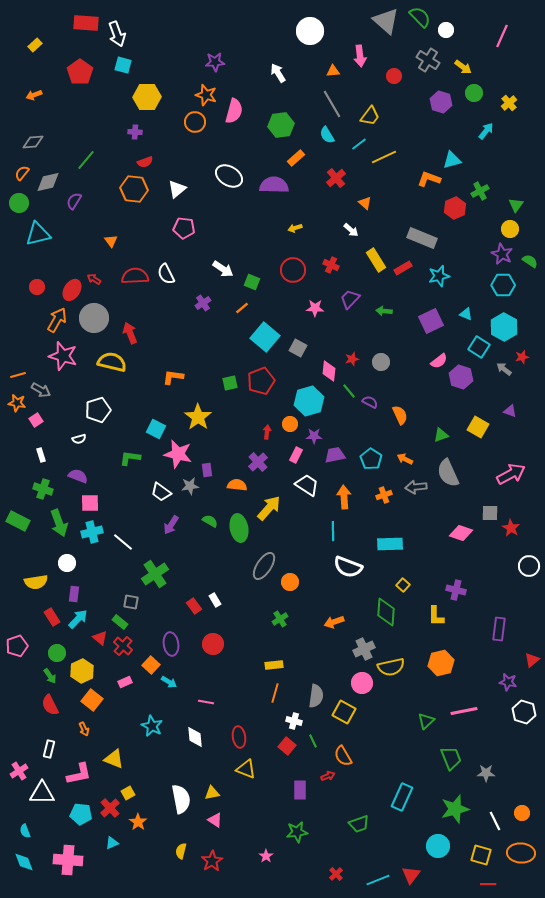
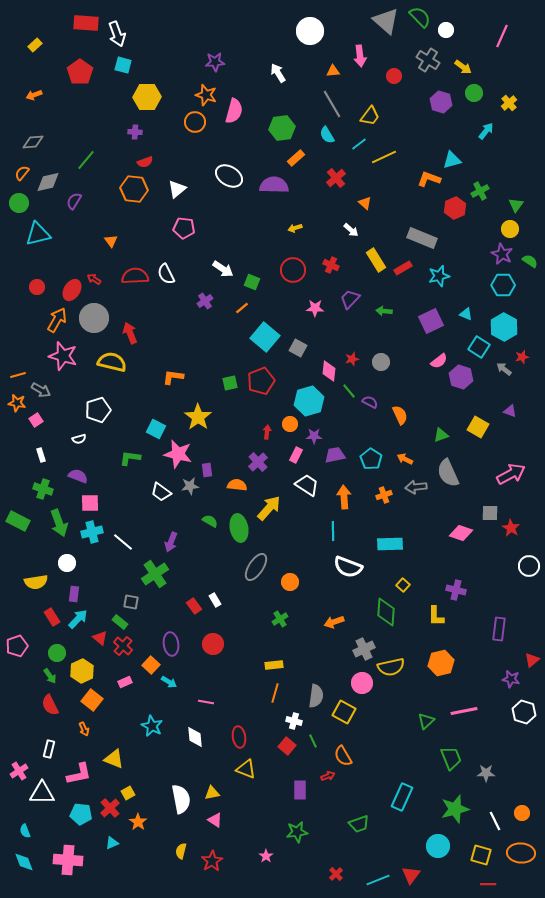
green hexagon at (281, 125): moved 1 px right, 3 px down
purple cross at (203, 303): moved 2 px right, 2 px up
purple arrow at (171, 525): moved 17 px down; rotated 12 degrees counterclockwise
gray ellipse at (264, 566): moved 8 px left, 1 px down
purple star at (508, 682): moved 3 px right, 3 px up
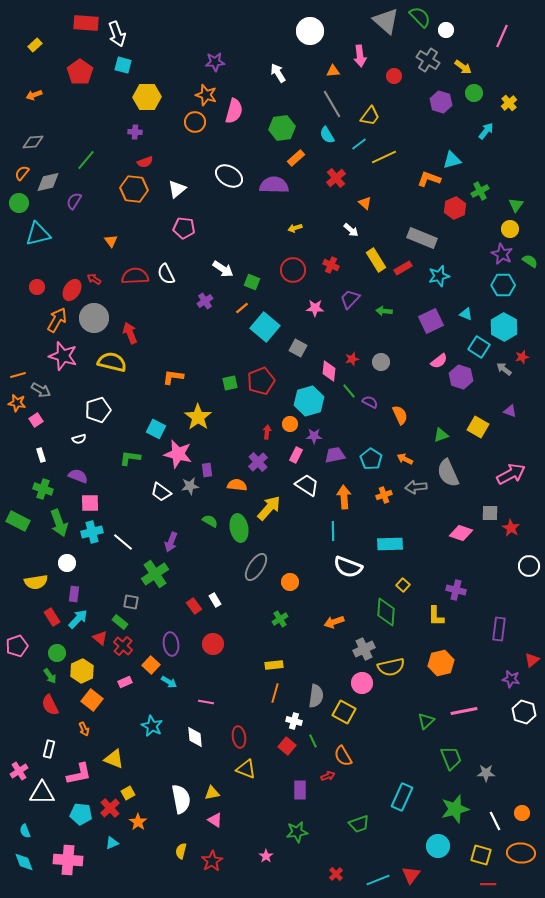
cyan square at (265, 337): moved 10 px up
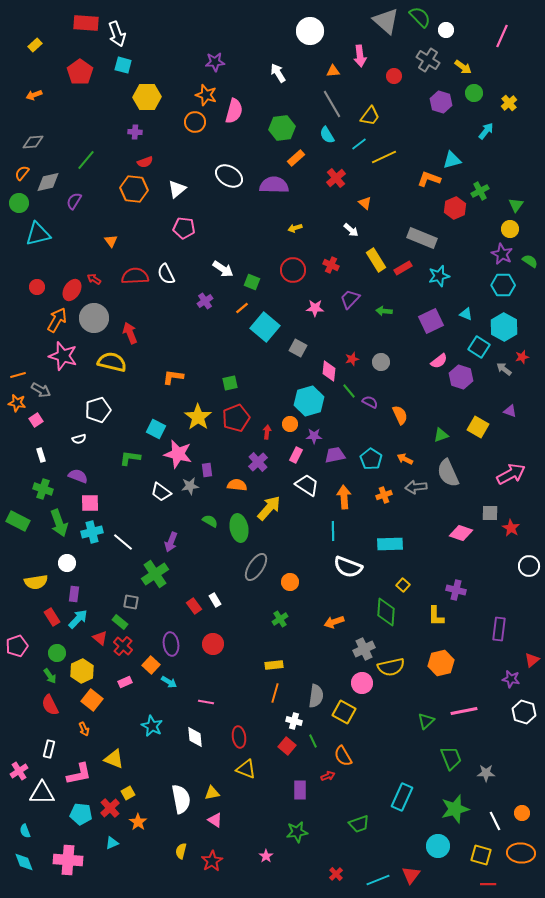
red pentagon at (261, 381): moved 25 px left, 37 px down
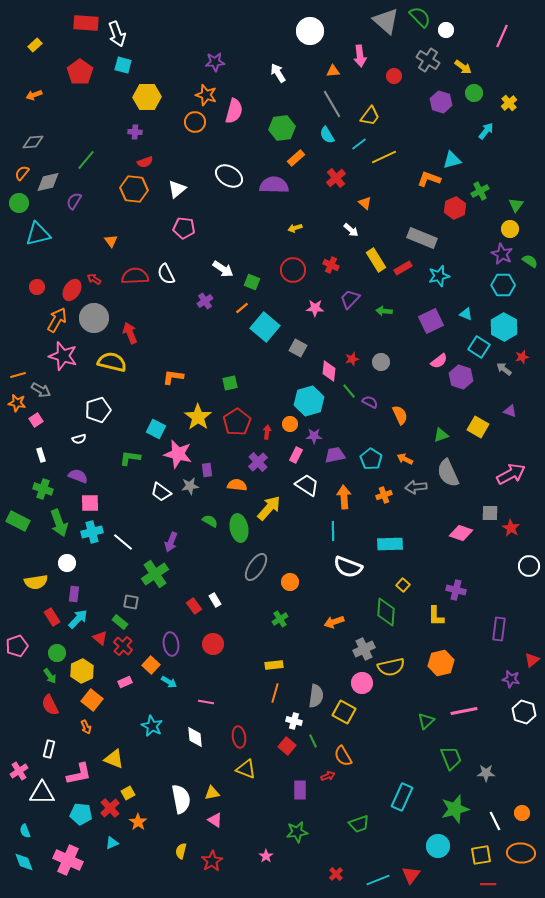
red pentagon at (236, 418): moved 1 px right, 4 px down; rotated 12 degrees counterclockwise
orange arrow at (84, 729): moved 2 px right, 2 px up
yellow square at (481, 855): rotated 25 degrees counterclockwise
pink cross at (68, 860): rotated 20 degrees clockwise
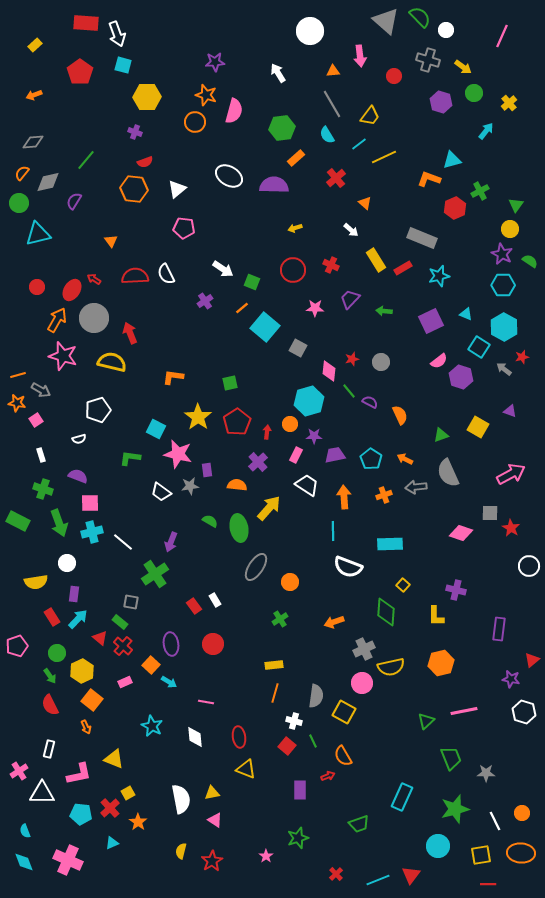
gray cross at (428, 60): rotated 15 degrees counterclockwise
purple cross at (135, 132): rotated 16 degrees clockwise
green star at (297, 832): moved 1 px right, 6 px down; rotated 10 degrees counterclockwise
